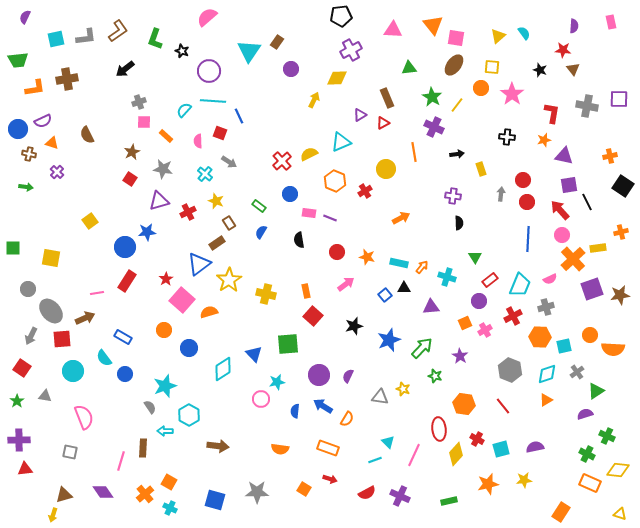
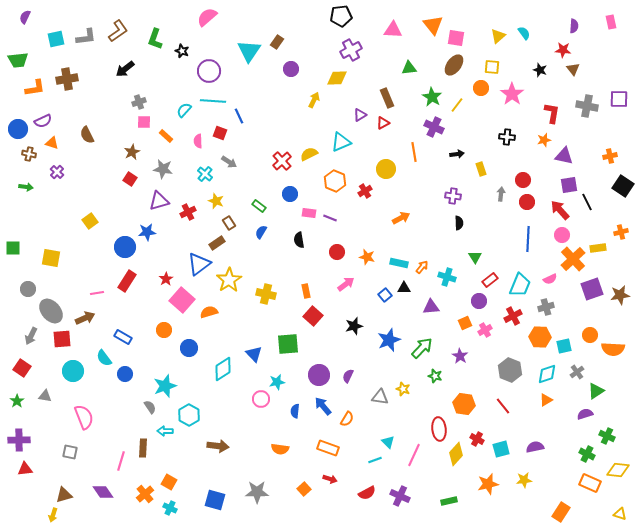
blue arrow at (323, 406): rotated 18 degrees clockwise
orange square at (304, 489): rotated 16 degrees clockwise
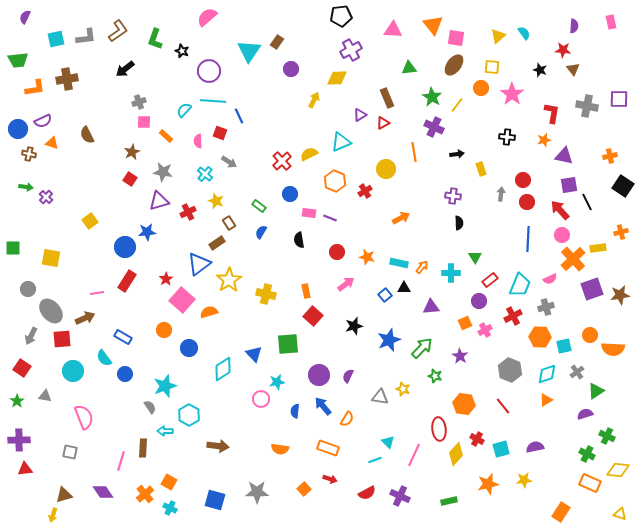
gray star at (163, 169): moved 3 px down
purple cross at (57, 172): moved 11 px left, 25 px down
cyan cross at (447, 277): moved 4 px right, 4 px up; rotated 18 degrees counterclockwise
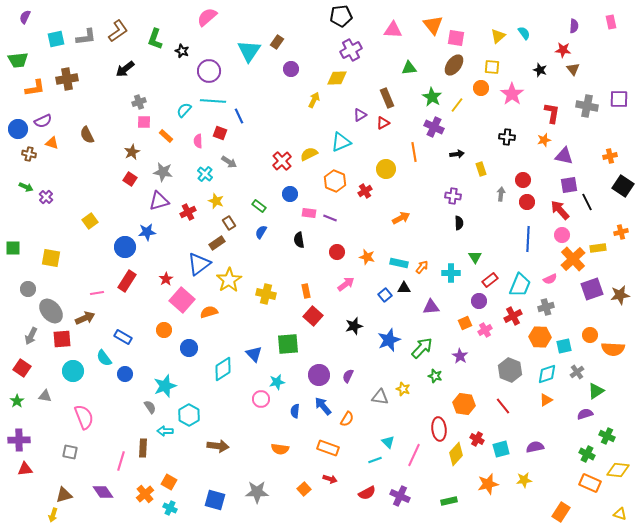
green arrow at (26, 187): rotated 16 degrees clockwise
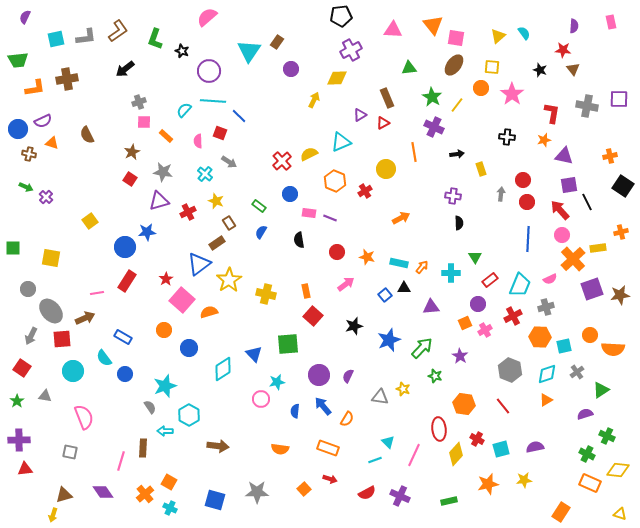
blue line at (239, 116): rotated 21 degrees counterclockwise
purple circle at (479, 301): moved 1 px left, 3 px down
green triangle at (596, 391): moved 5 px right, 1 px up
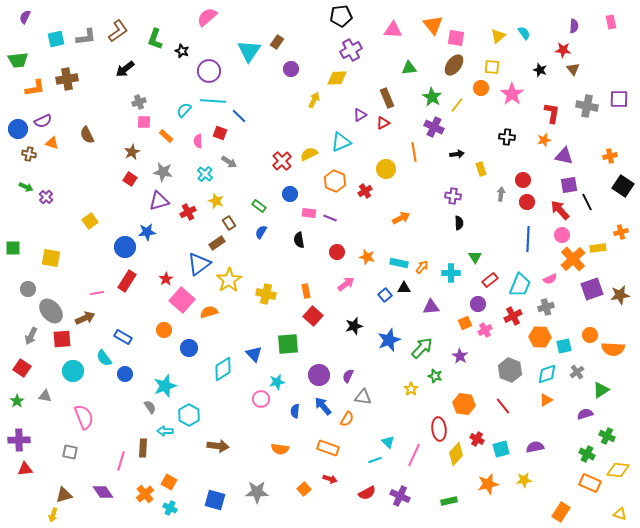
yellow star at (403, 389): moved 8 px right; rotated 16 degrees clockwise
gray triangle at (380, 397): moved 17 px left
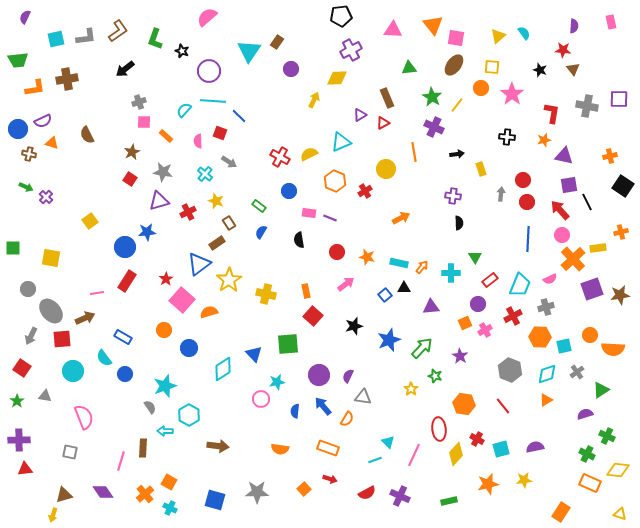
red cross at (282, 161): moved 2 px left, 4 px up; rotated 18 degrees counterclockwise
blue circle at (290, 194): moved 1 px left, 3 px up
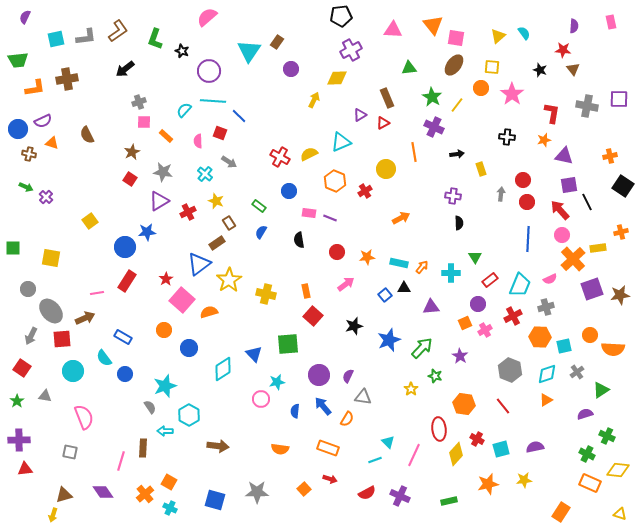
purple triangle at (159, 201): rotated 15 degrees counterclockwise
orange star at (367, 257): rotated 21 degrees counterclockwise
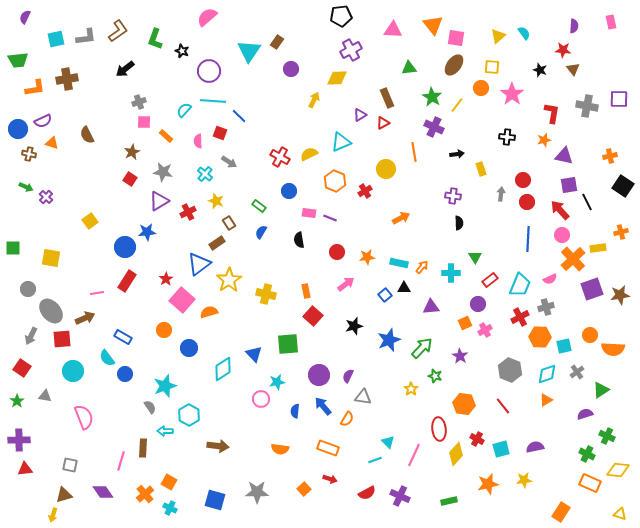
red cross at (513, 316): moved 7 px right, 1 px down
cyan semicircle at (104, 358): moved 3 px right
gray square at (70, 452): moved 13 px down
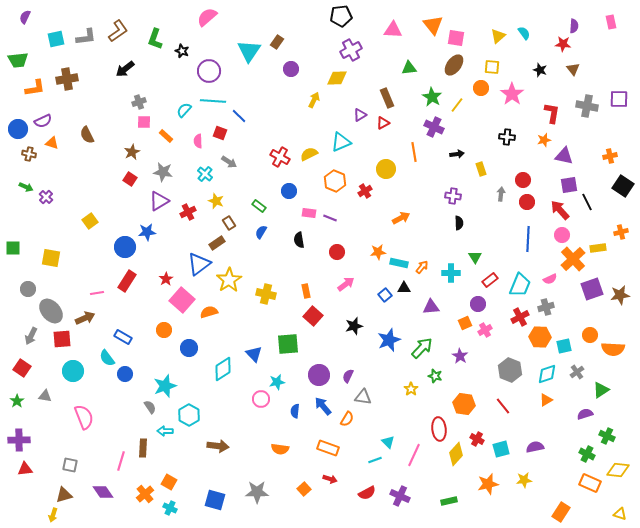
red star at (563, 50): moved 6 px up
orange star at (367, 257): moved 11 px right, 5 px up
